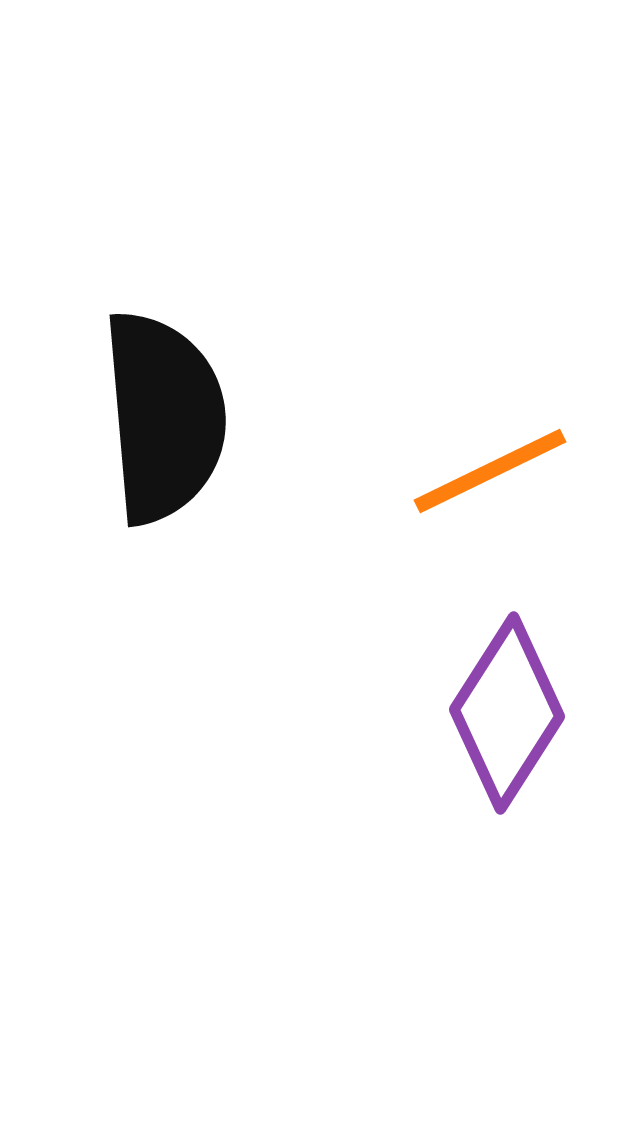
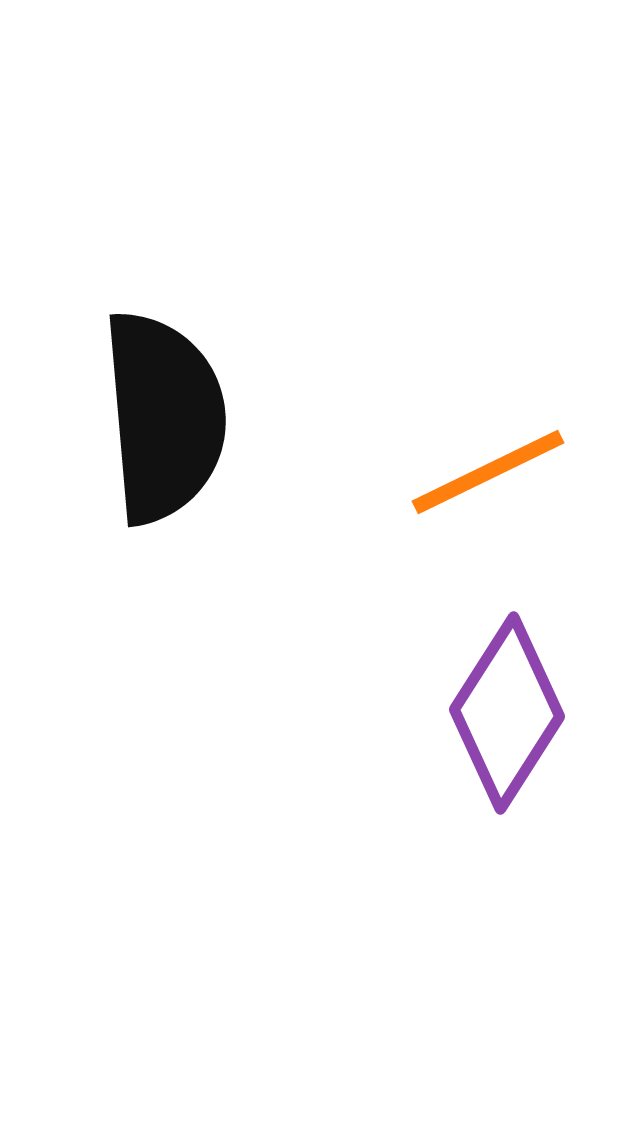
orange line: moved 2 px left, 1 px down
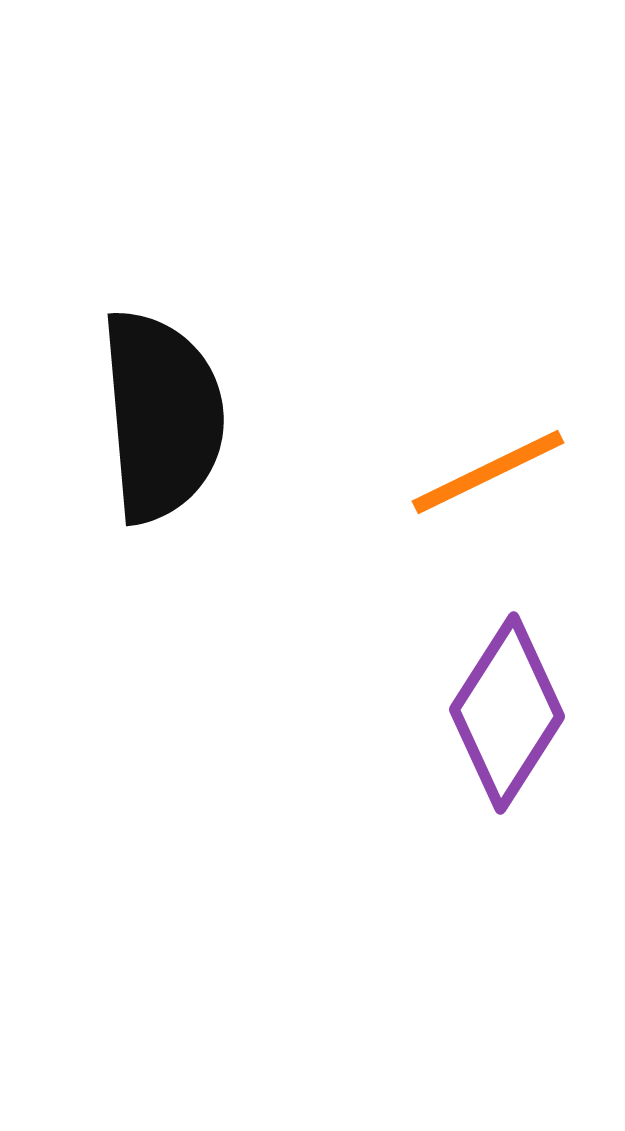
black semicircle: moved 2 px left, 1 px up
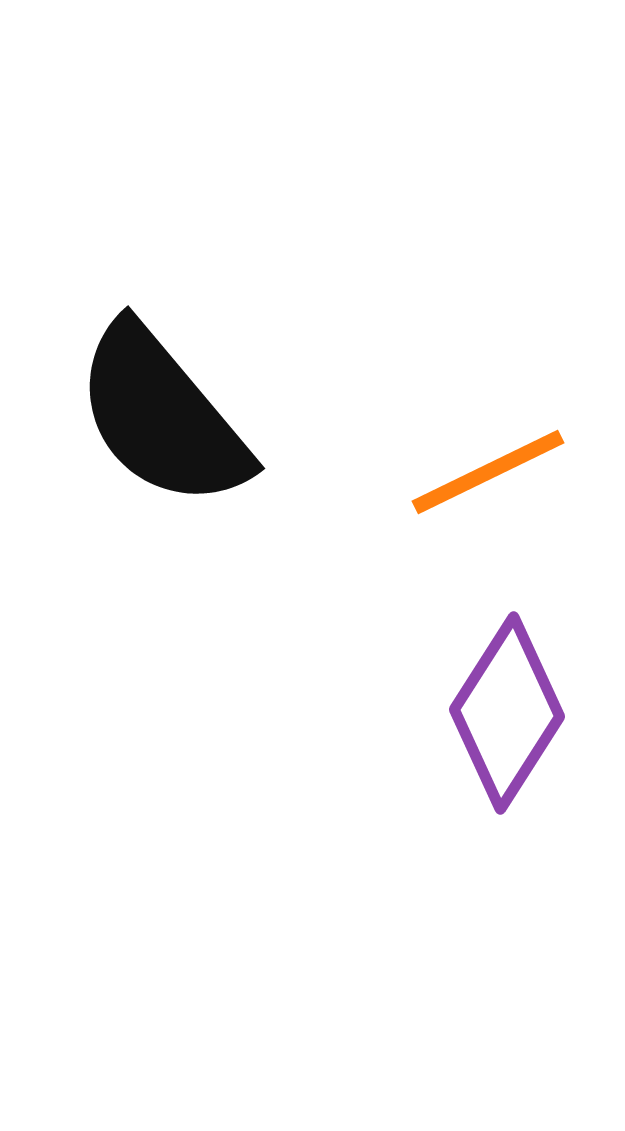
black semicircle: rotated 145 degrees clockwise
